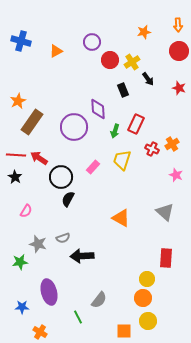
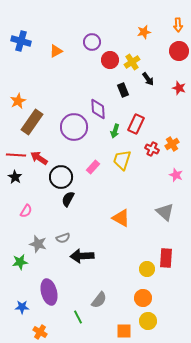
yellow circle at (147, 279): moved 10 px up
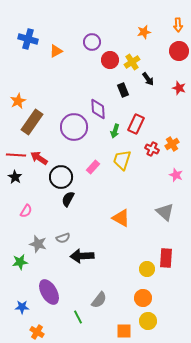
blue cross at (21, 41): moved 7 px right, 2 px up
purple ellipse at (49, 292): rotated 15 degrees counterclockwise
orange cross at (40, 332): moved 3 px left
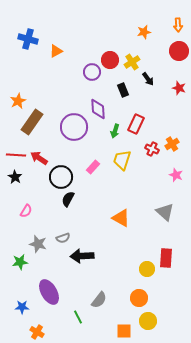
purple circle at (92, 42): moved 30 px down
orange circle at (143, 298): moved 4 px left
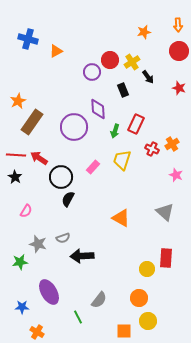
black arrow at (148, 79): moved 2 px up
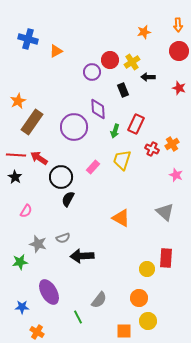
black arrow at (148, 77): rotated 128 degrees clockwise
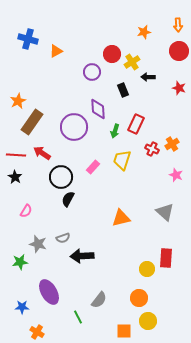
red circle at (110, 60): moved 2 px right, 6 px up
red arrow at (39, 158): moved 3 px right, 5 px up
orange triangle at (121, 218): rotated 42 degrees counterclockwise
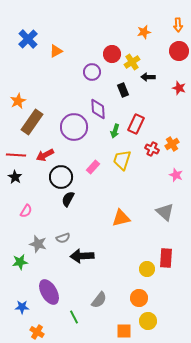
blue cross at (28, 39): rotated 30 degrees clockwise
red arrow at (42, 153): moved 3 px right, 2 px down; rotated 60 degrees counterclockwise
green line at (78, 317): moved 4 px left
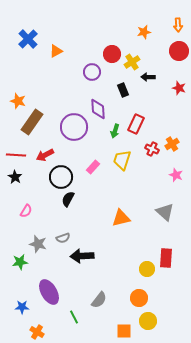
orange star at (18, 101): rotated 28 degrees counterclockwise
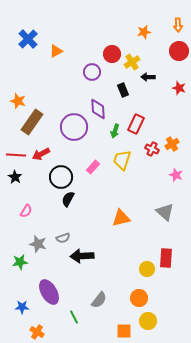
red arrow at (45, 155): moved 4 px left, 1 px up
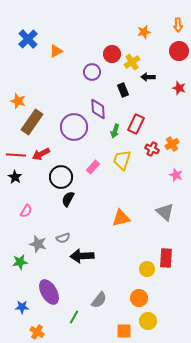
green line at (74, 317): rotated 56 degrees clockwise
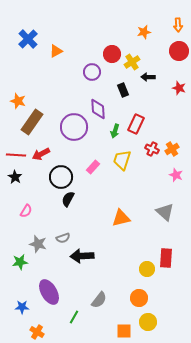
orange cross at (172, 144): moved 5 px down
yellow circle at (148, 321): moved 1 px down
